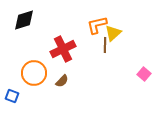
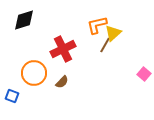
brown line: rotated 28 degrees clockwise
brown semicircle: moved 1 px down
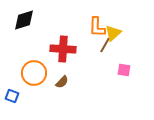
orange L-shape: moved 2 px down; rotated 75 degrees counterclockwise
red cross: rotated 30 degrees clockwise
pink square: moved 20 px left, 4 px up; rotated 32 degrees counterclockwise
